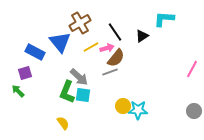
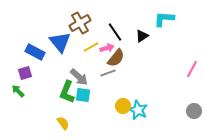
gray line: moved 2 px left, 1 px down
cyan star: rotated 24 degrees clockwise
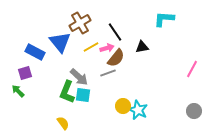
black triangle: moved 11 px down; rotated 24 degrees clockwise
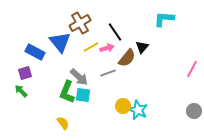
black triangle: rotated 40 degrees counterclockwise
brown semicircle: moved 11 px right
green arrow: moved 3 px right
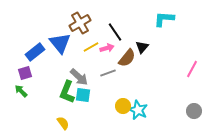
blue triangle: moved 1 px down
blue rectangle: rotated 66 degrees counterclockwise
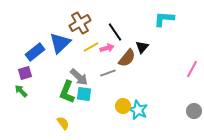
blue triangle: rotated 25 degrees clockwise
cyan square: moved 1 px right, 1 px up
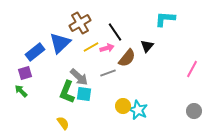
cyan L-shape: moved 1 px right
black triangle: moved 5 px right, 1 px up
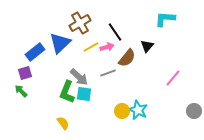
pink arrow: moved 1 px up
pink line: moved 19 px left, 9 px down; rotated 12 degrees clockwise
yellow circle: moved 1 px left, 5 px down
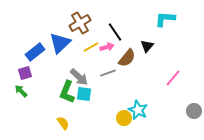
yellow circle: moved 2 px right, 7 px down
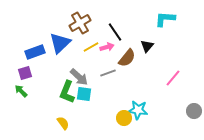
blue rectangle: rotated 18 degrees clockwise
cyan star: rotated 18 degrees counterclockwise
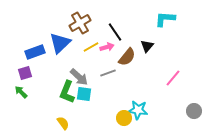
brown semicircle: moved 1 px up
green arrow: moved 1 px down
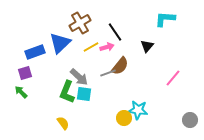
brown semicircle: moved 7 px left, 9 px down
gray circle: moved 4 px left, 9 px down
